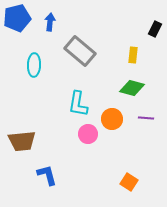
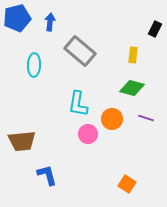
purple line: rotated 14 degrees clockwise
orange square: moved 2 px left, 2 px down
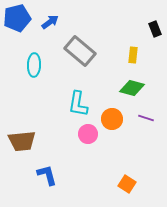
blue arrow: rotated 48 degrees clockwise
black rectangle: rotated 49 degrees counterclockwise
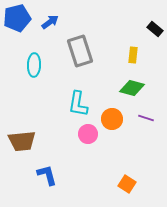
black rectangle: rotated 28 degrees counterclockwise
gray rectangle: rotated 32 degrees clockwise
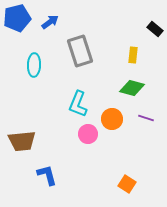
cyan L-shape: rotated 12 degrees clockwise
